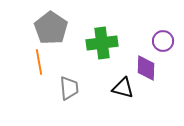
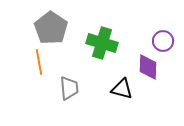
green cross: rotated 24 degrees clockwise
purple diamond: moved 2 px right, 1 px up
black triangle: moved 1 px left, 1 px down
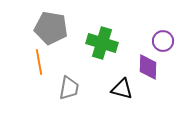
gray pentagon: rotated 24 degrees counterclockwise
gray trapezoid: rotated 15 degrees clockwise
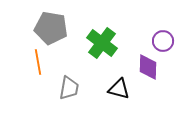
green cross: rotated 20 degrees clockwise
orange line: moved 1 px left
black triangle: moved 3 px left
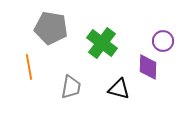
orange line: moved 9 px left, 5 px down
gray trapezoid: moved 2 px right, 1 px up
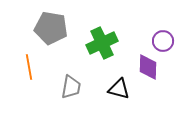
green cross: rotated 28 degrees clockwise
